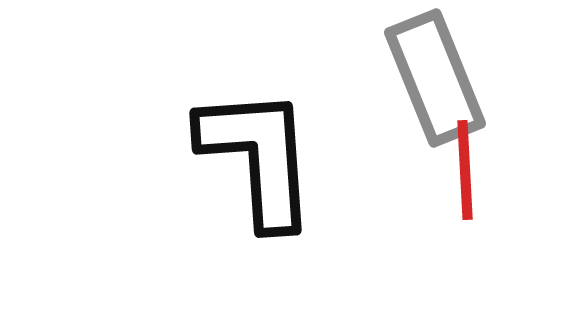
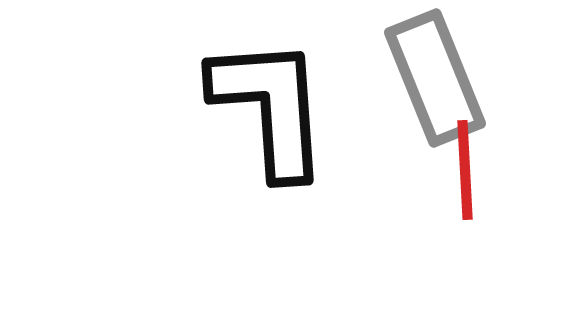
black L-shape: moved 12 px right, 50 px up
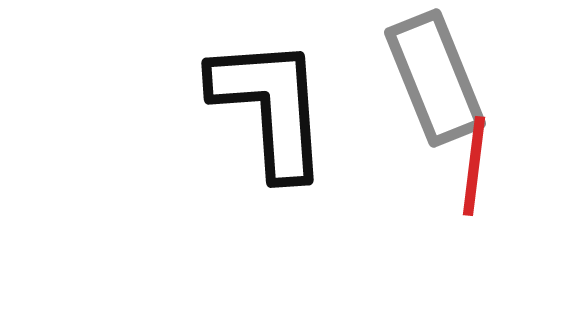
red line: moved 9 px right, 4 px up; rotated 10 degrees clockwise
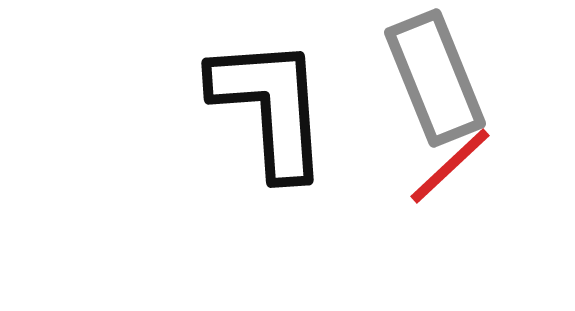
red line: moved 24 px left; rotated 40 degrees clockwise
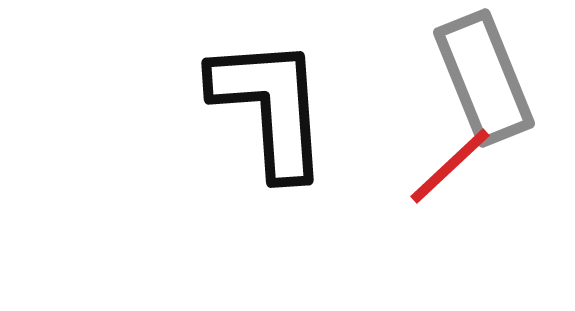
gray rectangle: moved 49 px right
